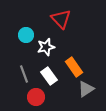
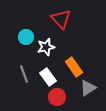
cyan circle: moved 2 px down
white rectangle: moved 1 px left, 1 px down
gray triangle: moved 2 px right, 1 px up
red circle: moved 21 px right
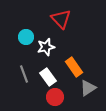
red circle: moved 2 px left
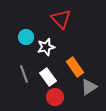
orange rectangle: moved 1 px right
gray triangle: moved 1 px right, 1 px up
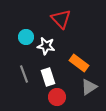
white star: moved 1 px up; rotated 24 degrees clockwise
orange rectangle: moved 4 px right, 4 px up; rotated 18 degrees counterclockwise
white rectangle: rotated 18 degrees clockwise
red circle: moved 2 px right
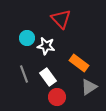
cyan circle: moved 1 px right, 1 px down
white rectangle: rotated 18 degrees counterclockwise
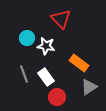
white rectangle: moved 2 px left
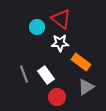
red triangle: rotated 10 degrees counterclockwise
cyan circle: moved 10 px right, 11 px up
white star: moved 14 px right, 3 px up; rotated 12 degrees counterclockwise
orange rectangle: moved 2 px right, 1 px up
white rectangle: moved 2 px up
gray triangle: moved 3 px left
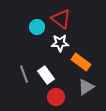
red circle: moved 1 px left
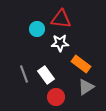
red triangle: rotated 30 degrees counterclockwise
cyan circle: moved 2 px down
orange rectangle: moved 2 px down
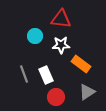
cyan circle: moved 2 px left, 7 px down
white star: moved 1 px right, 2 px down
white rectangle: rotated 12 degrees clockwise
gray triangle: moved 1 px right, 5 px down
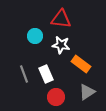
white star: rotated 12 degrees clockwise
white rectangle: moved 1 px up
